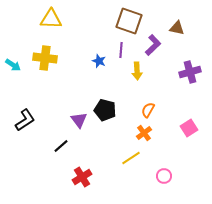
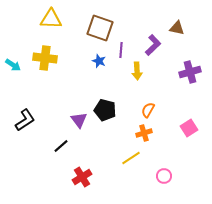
brown square: moved 29 px left, 7 px down
orange cross: rotated 21 degrees clockwise
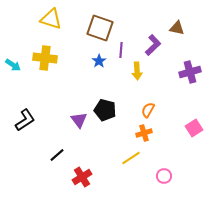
yellow triangle: rotated 15 degrees clockwise
blue star: rotated 16 degrees clockwise
pink square: moved 5 px right
black line: moved 4 px left, 9 px down
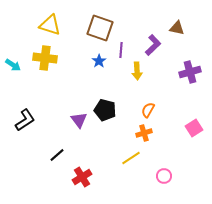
yellow triangle: moved 1 px left, 6 px down
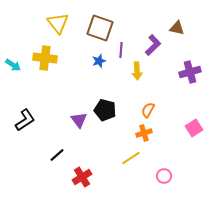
yellow triangle: moved 8 px right, 2 px up; rotated 35 degrees clockwise
blue star: rotated 16 degrees clockwise
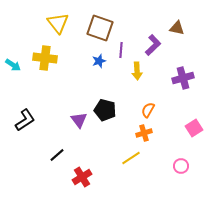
purple cross: moved 7 px left, 6 px down
pink circle: moved 17 px right, 10 px up
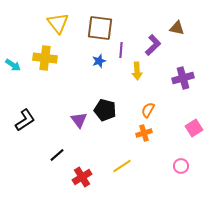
brown square: rotated 12 degrees counterclockwise
yellow line: moved 9 px left, 8 px down
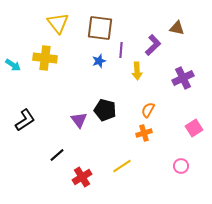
purple cross: rotated 10 degrees counterclockwise
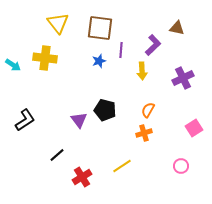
yellow arrow: moved 5 px right
